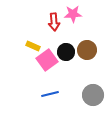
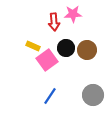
black circle: moved 4 px up
blue line: moved 2 px down; rotated 42 degrees counterclockwise
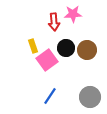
yellow rectangle: rotated 48 degrees clockwise
gray circle: moved 3 px left, 2 px down
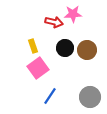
red arrow: rotated 72 degrees counterclockwise
black circle: moved 1 px left
pink square: moved 9 px left, 8 px down
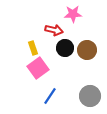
red arrow: moved 8 px down
yellow rectangle: moved 2 px down
gray circle: moved 1 px up
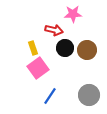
gray circle: moved 1 px left, 1 px up
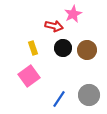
pink star: rotated 24 degrees counterclockwise
red arrow: moved 4 px up
black circle: moved 2 px left
pink square: moved 9 px left, 8 px down
blue line: moved 9 px right, 3 px down
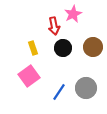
red arrow: rotated 66 degrees clockwise
brown circle: moved 6 px right, 3 px up
gray circle: moved 3 px left, 7 px up
blue line: moved 7 px up
